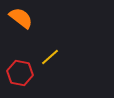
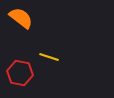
yellow line: moved 1 px left; rotated 60 degrees clockwise
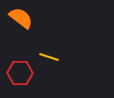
red hexagon: rotated 10 degrees counterclockwise
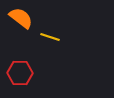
yellow line: moved 1 px right, 20 px up
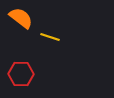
red hexagon: moved 1 px right, 1 px down
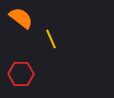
yellow line: moved 1 px right, 2 px down; rotated 48 degrees clockwise
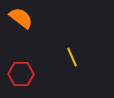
yellow line: moved 21 px right, 18 px down
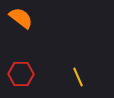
yellow line: moved 6 px right, 20 px down
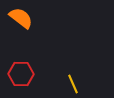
yellow line: moved 5 px left, 7 px down
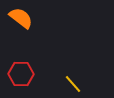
yellow line: rotated 18 degrees counterclockwise
